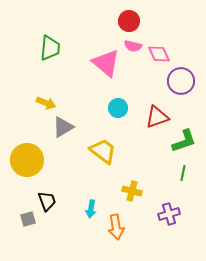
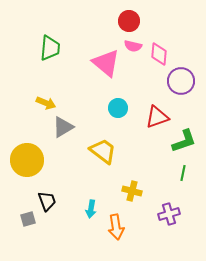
pink diamond: rotated 30 degrees clockwise
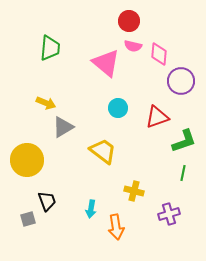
yellow cross: moved 2 px right
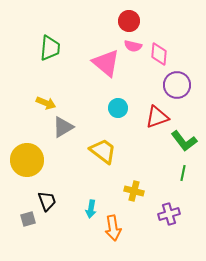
purple circle: moved 4 px left, 4 px down
green L-shape: rotated 72 degrees clockwise
orange arrow: moved 3 px left, 1 px down
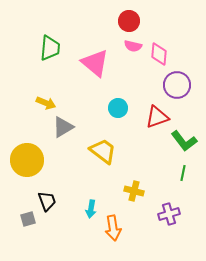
pink triangle: moved 11 px left
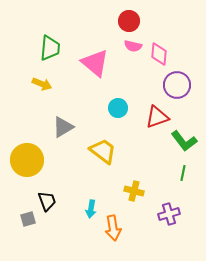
yellow arrow: moved 4 px left, 19 px up
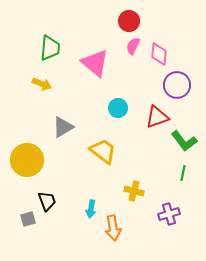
pink semicircle: rotated 102 degrees clockwise
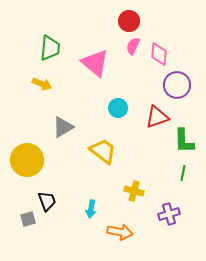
green L-shape: rotated 36 degrees clockwise
orange arrow: moved 7 px right, 4 px down; rotated 70 degrees counterclockwise
